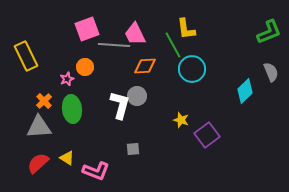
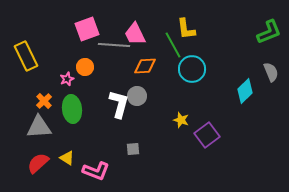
white L-shape: moved 1 px left, 1 px up
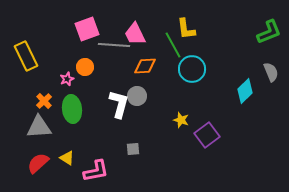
pink L-shape: rotated 32 degrees counterclockwise
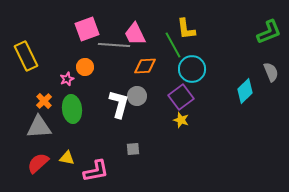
purple square: moved 26 px left, 38 px up
yellow triangle: rotated 21 degrees counterclockwise
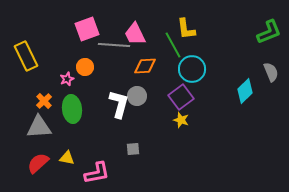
pink L-shape: moved 1 px right, 2 px down
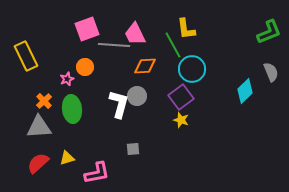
yellow triangle: rotated 28 degrees counterclockwise
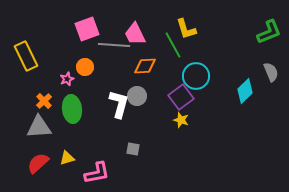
yellow L-shape: rotated 10 degrees counterclockwise
cyan circle: moved 4 px right, 7 px down
gray square: rotated 16 degrees clockwise
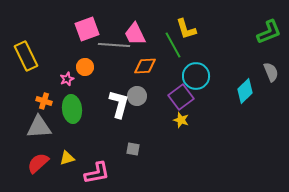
orange cross: rotated 28 degrees counterclockwise
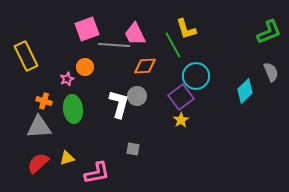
green ellipse: moved 1 px right
yellow star: rotated 21 degrees clockwise
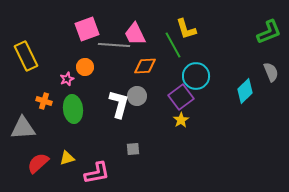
gray triangle: moved 16 px left, 1 px down
gray square: rotated 16 degrees counterclockwise
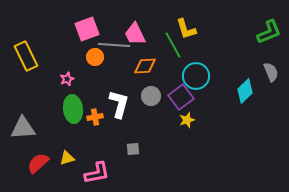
orange circle: moved 10 px right, 10 px up
gray circle: moved 14 px right
orange cross: moved 51 px right, 16 px down; rotated 28 degrees counterclockwise
yellow star: moved 6 px right; rotated 14 degrees clockwise
